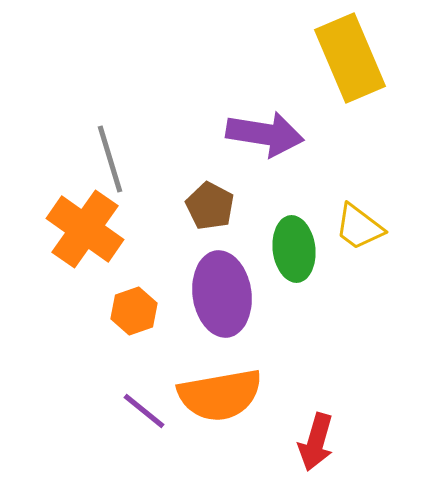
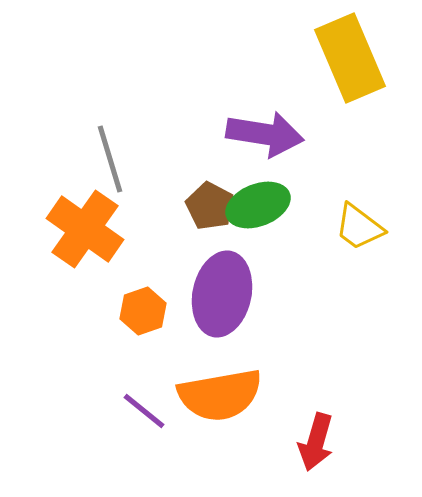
green ellipse: moved 36 px left, 44 px up; rotated 76 degrees clockwise
purple ellipse: rotated 20 degrees clockwise
orange hexagon: moved 9 px right
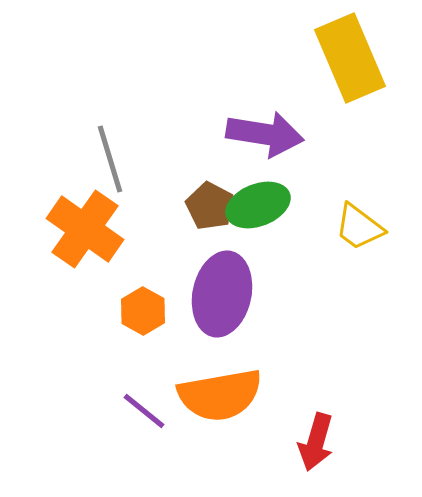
orange hexagon: rotated 12 degrees counterclockwise
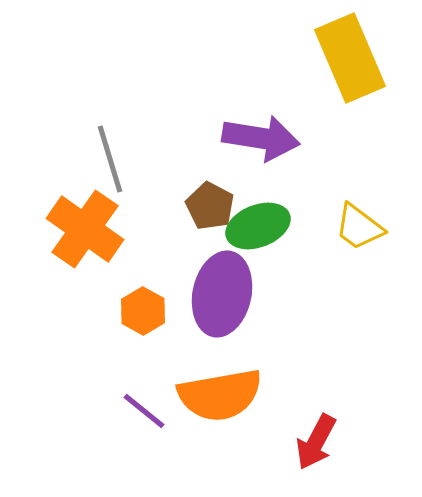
purple arrow: moved 4 px left, 4 px down
green ellipse: moved 21 px down
red arrow: rotated 12 degrees clockwise
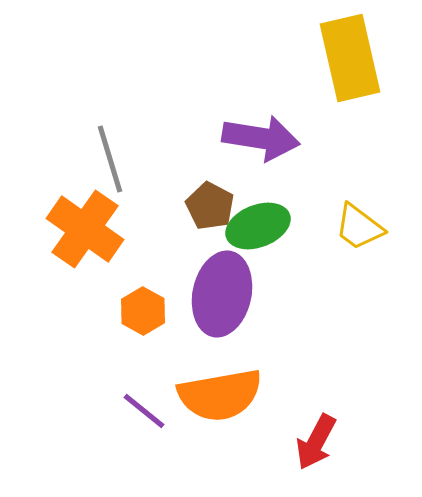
yellow rectangle: rotated 10 degrees clockwise
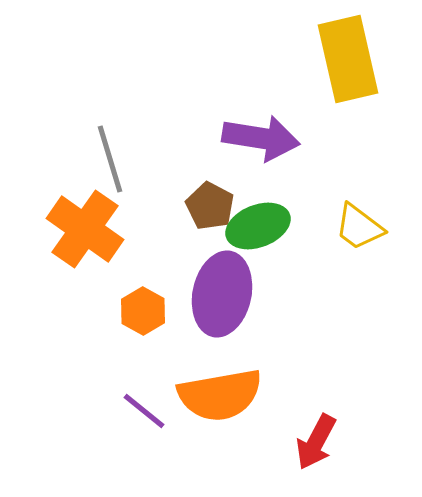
yellow rectangle: moved 2 px left, 1 px down
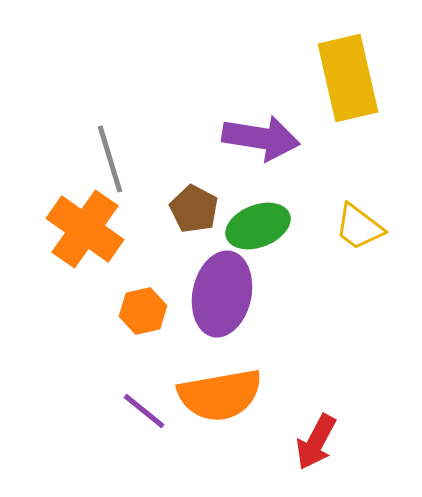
yellow rectangle: moved 19 px down
brown pentagon: moved 16 px left, 3 px down
orange hexagon: rotated 18 degrees clockwise
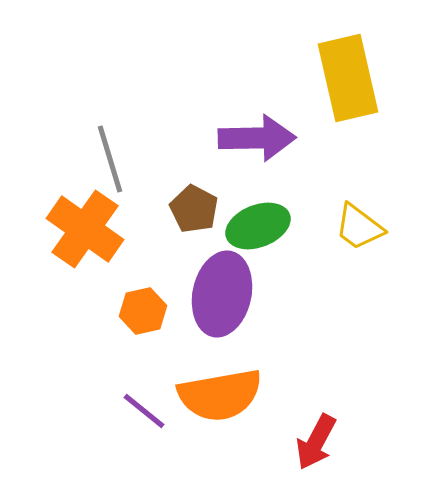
purple arrow: moved 4 px left; rotated 10 degrees counterclockwise
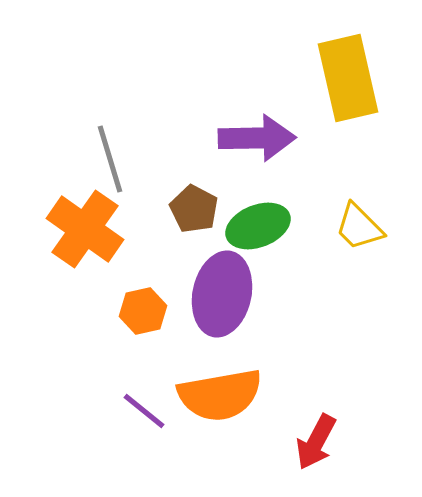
yellow trapezoid: rotated 8 degrees clockwise
